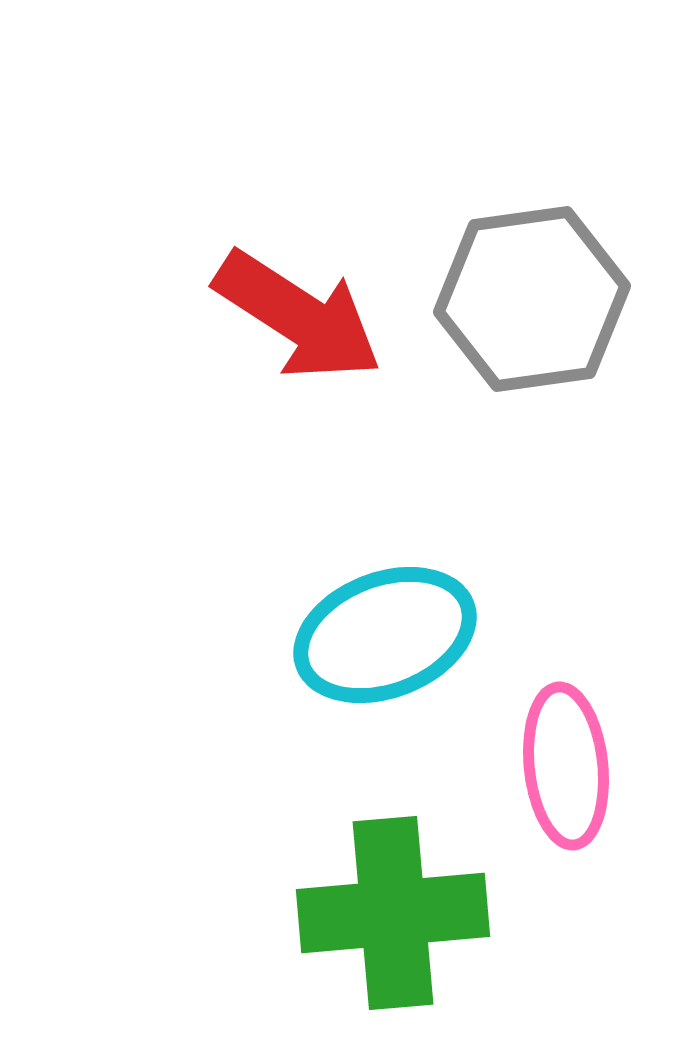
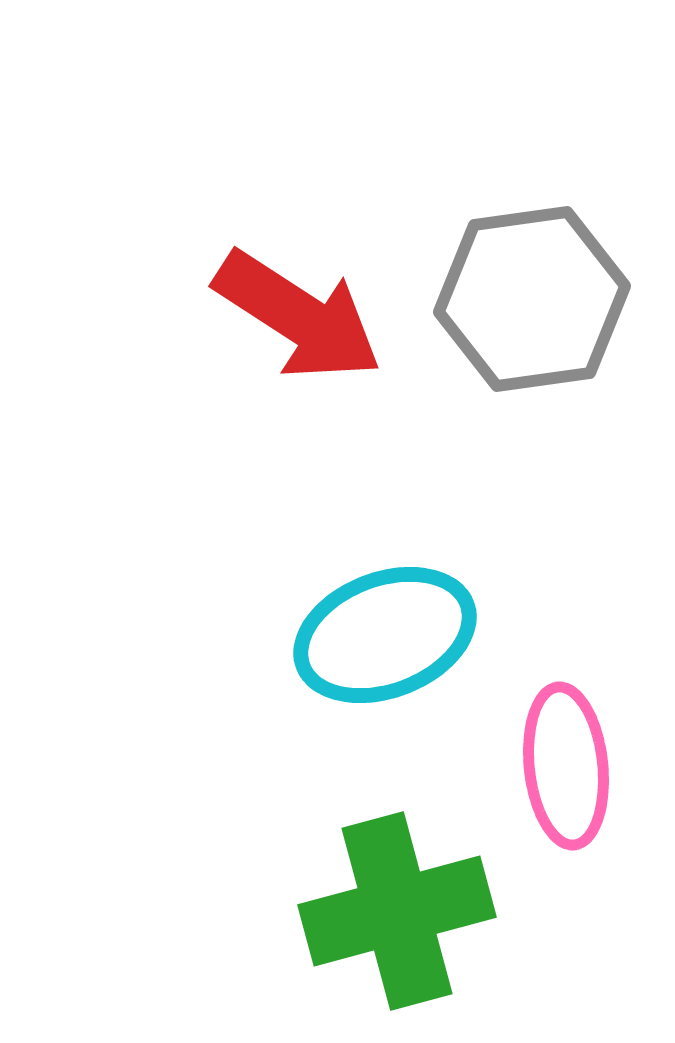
green cross: moved 4 px right, 2 px up; rotated 10 degrees counterclockwise
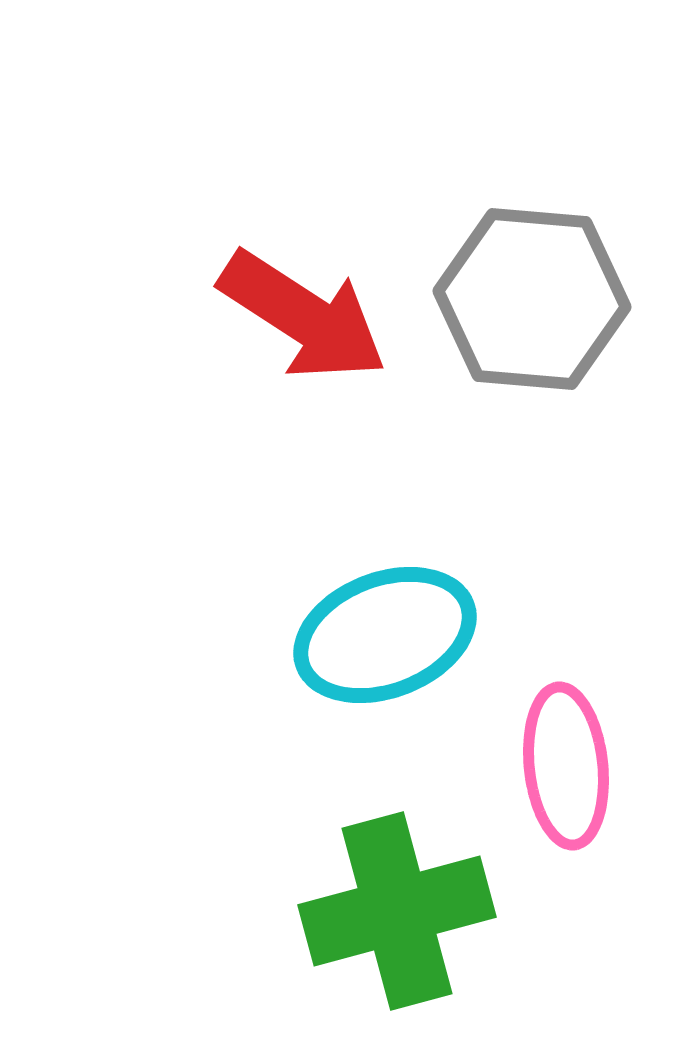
gray hexagon: rotated 13 degrees clockwise
red arrow: moved 5 px right
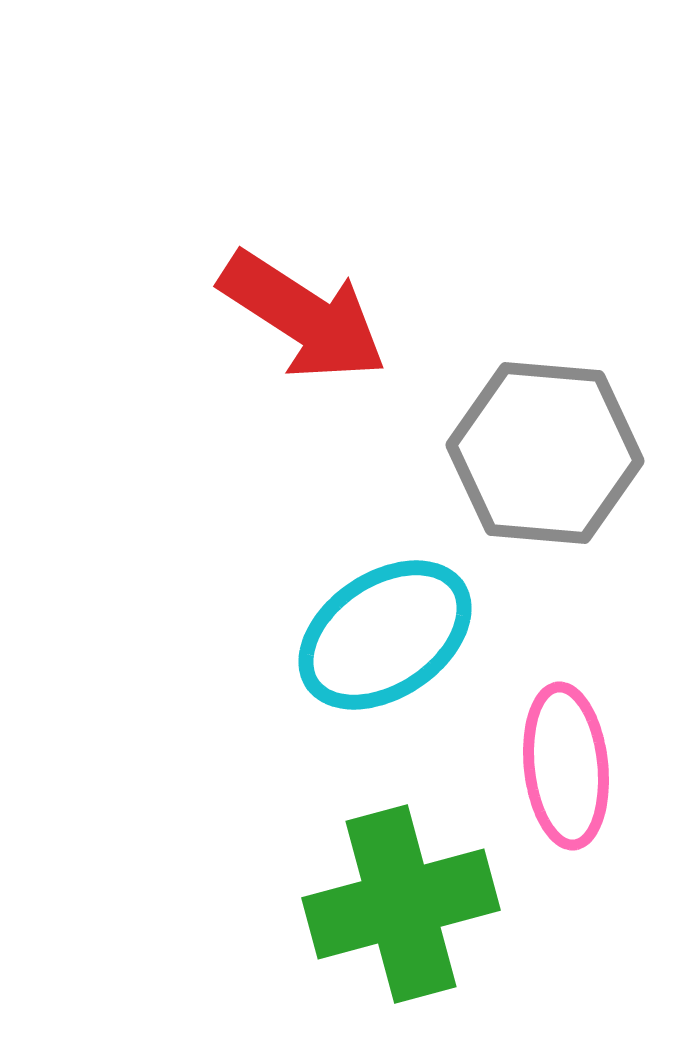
gray hexagon: moved 13 px right, 154 px down
cyan ellipse: rotated 13 degrees counterclockwise
green cross: moved 4 px right, 7 px up
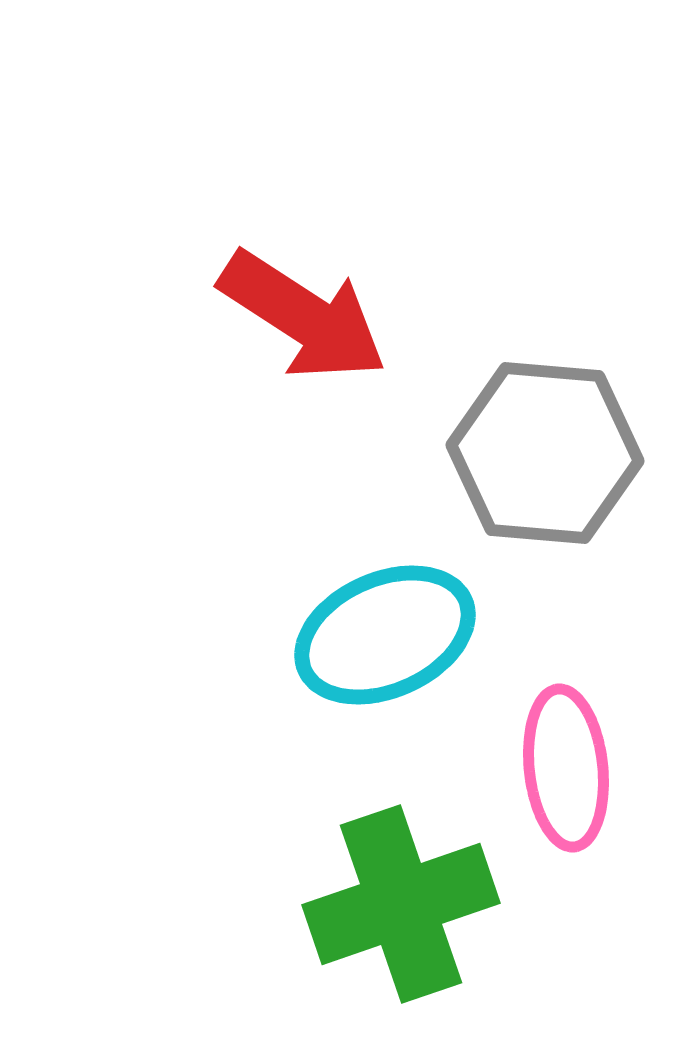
cyan ellipse: rotated 10 degrees clockwise
pink ellipse: moved 2 px down
green cross: rotated 4 degrees counterclockwise
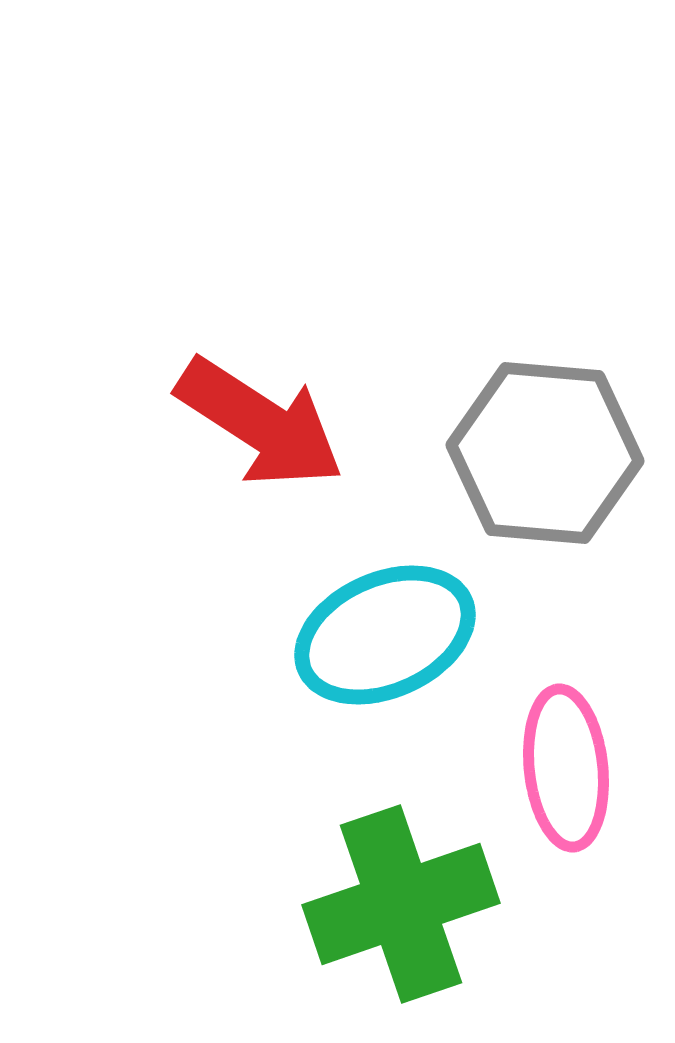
red arrow: moved 43 px left, 107 px down
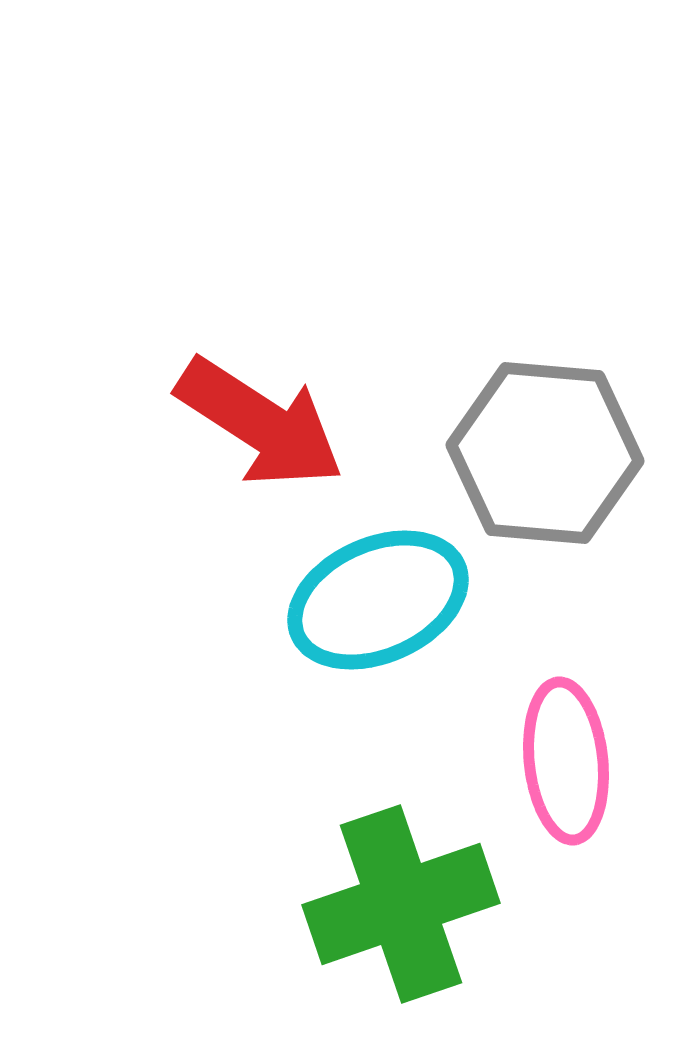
cyan ellipse: moved 7 px left, 35 px up
pink ellipse: moved 7 px up
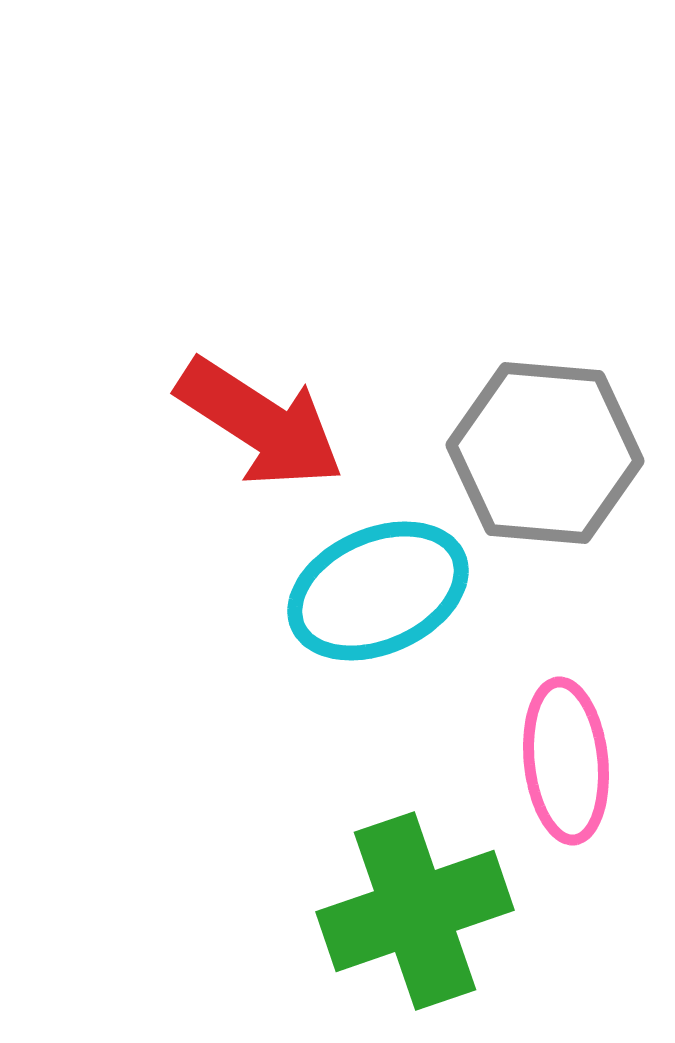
cyan ellipse: moved 9 px up
green cross: moved 14 px right, 7 px down
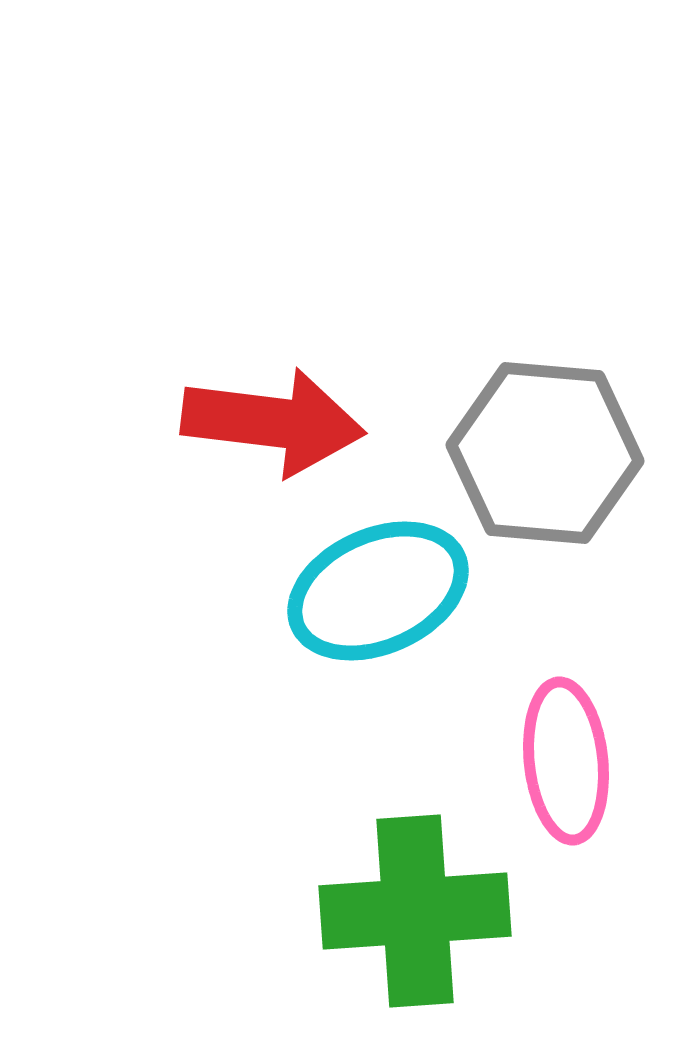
red arrow: moved 13 px right, 1 px up; rotated 26 degrees counterclockwise
green cross: rotated 15 degrees clockwise
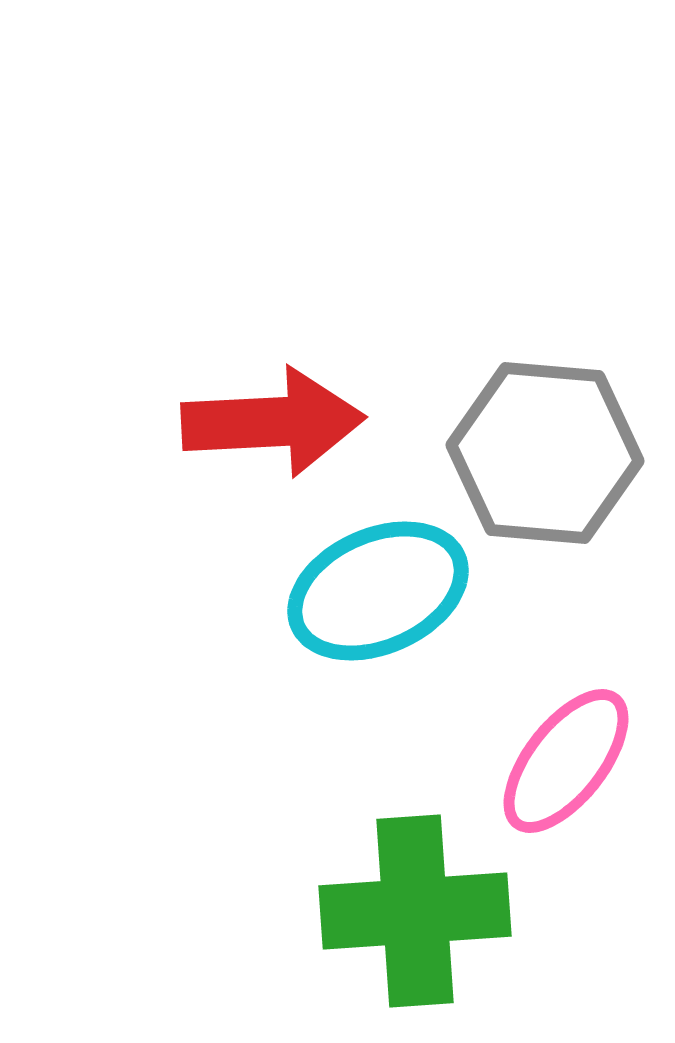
red arrow: rotated 10 degrees counterclockwise
pink ellipse: rotated 44 degrees clockwise
